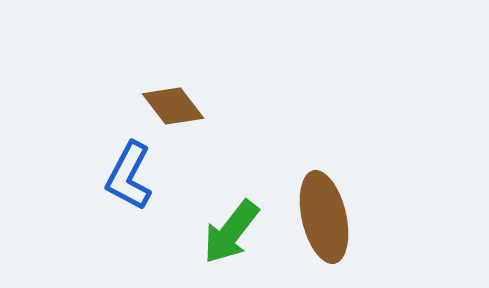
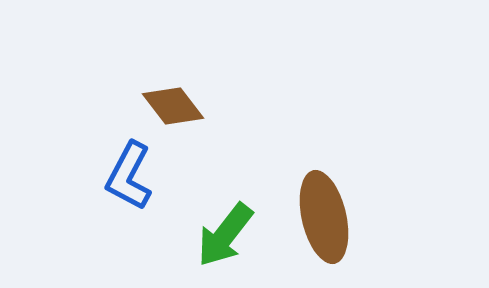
green arrow: moved 6 px left, 3 px down
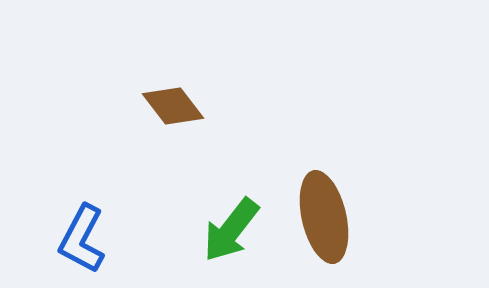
blue L-shape: moved 47 px left, 63 px down
green arrow: moved 6 px right, 5 px up
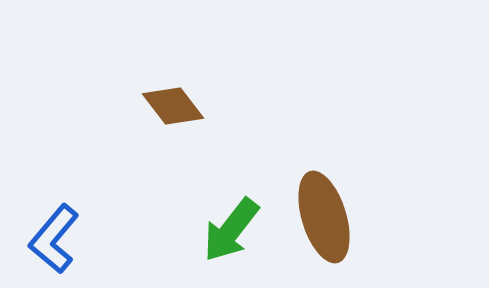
brown ellipse: rotated 4 degrees counterclockwise
blue L-shape: moved 28 px left; rotated 12 degrees clockwise
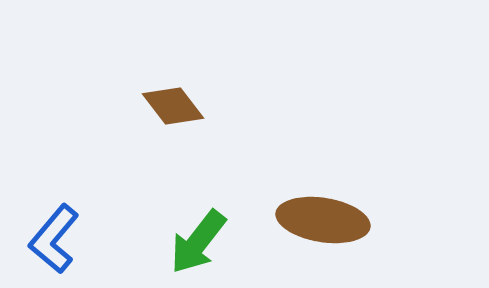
brown ellipse: moved 1 px left, 3 px down; rotated 64 degrees counterclockwise
green arrow: moved 33 px left, 12 px down
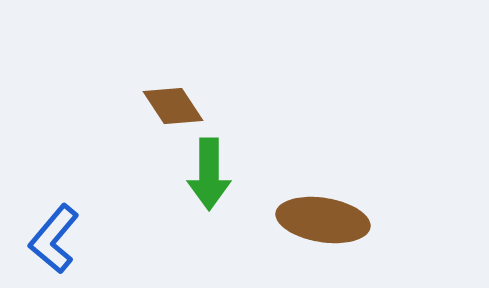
brown diamond: rotated 4 degrees clockwise
green arrow: moved 11 px right, 68 px up; rotated 38 degrees counterclockwise
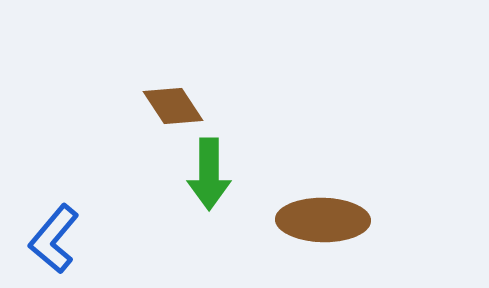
brown ellipse: rotated 8 degrees counterclockwise
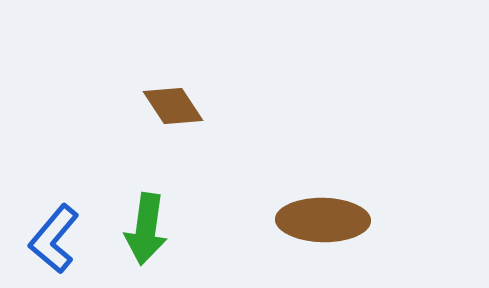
green arrow: moved 63 px left, 55 px down; rotated 8 degrees clockwise
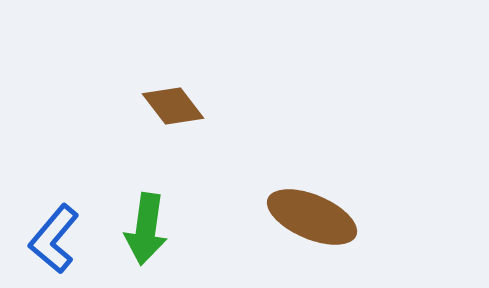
brown diamond: rotated 4 degrees counterclockwise
brown ellipse: moved 11 px left, 3 px up; rotated 22 degrees clockwise
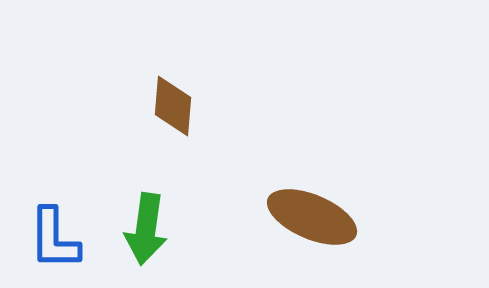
brown diamond: rotated 42 degrees clockwise
blue L-shape: rotated 40 degrees counterclockwise
